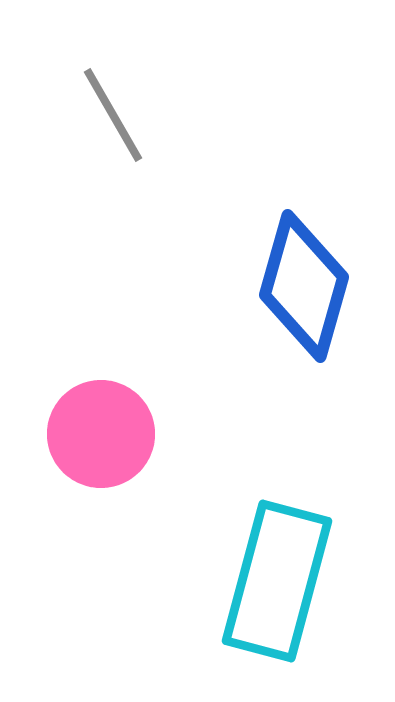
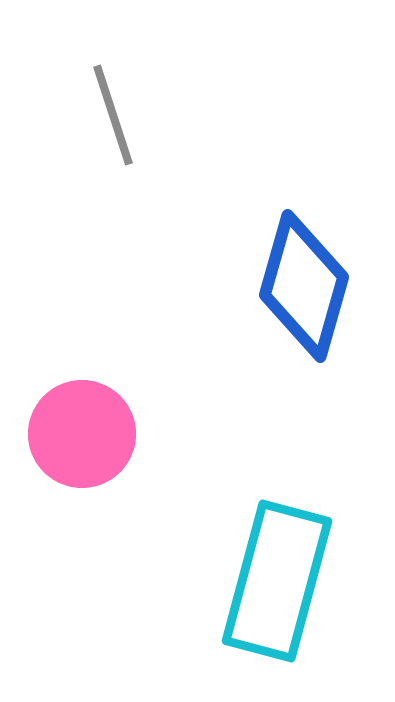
gray line: rotated 12 degrees clockwise
pink circle: moved 19 px left
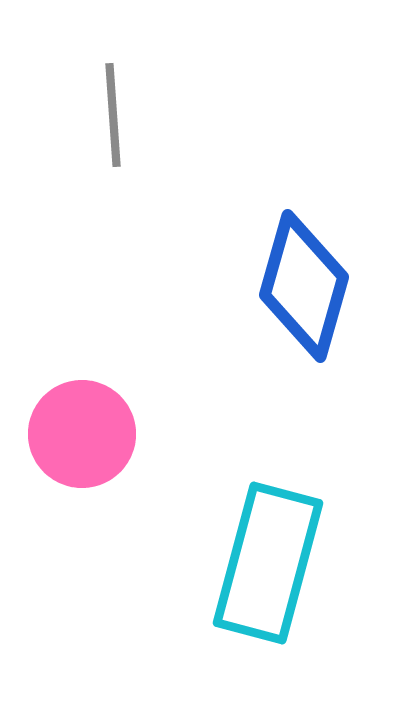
gray line: rotated 14 degrees clockwise
cyan rectangle: moved 9 px left, 18 px up
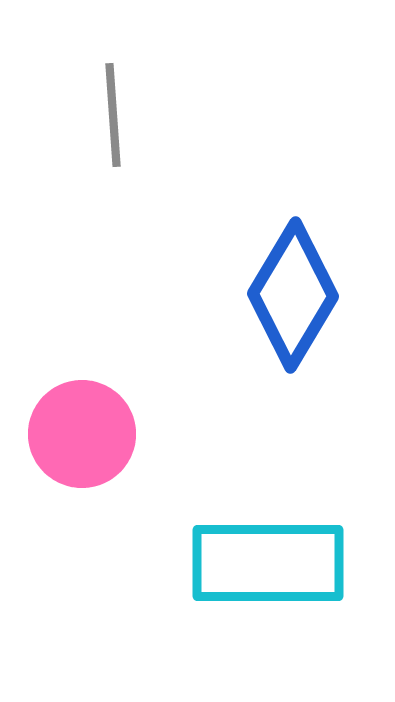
blue diamond: moved 11 px left, 9 px down; rotated 15 degrees clockwise
cyan rectangle: rotated 75 degrees clockwise
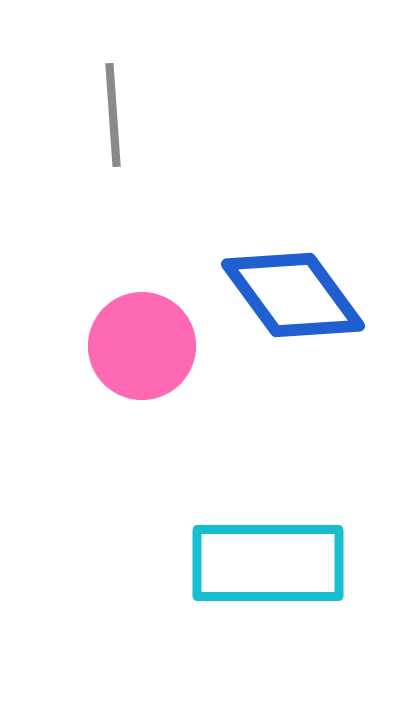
blue diamond: rotated 67 degrees counterclockwise
pink circle: moved 60 px right, 88 px up
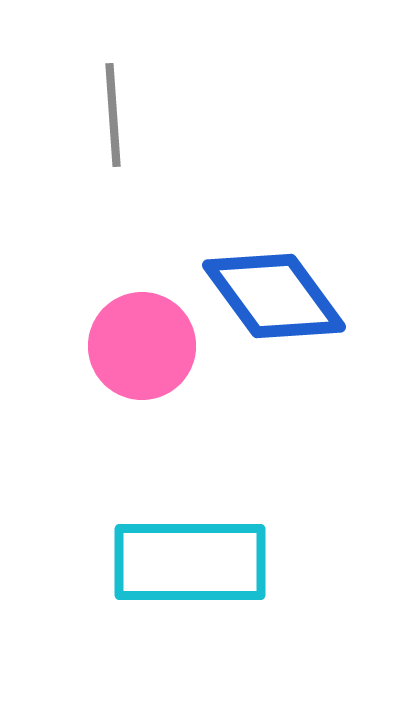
blue diamond: moved 19 px left, 1 px down
cyan rectangle: moved 78 px left, 1 px up
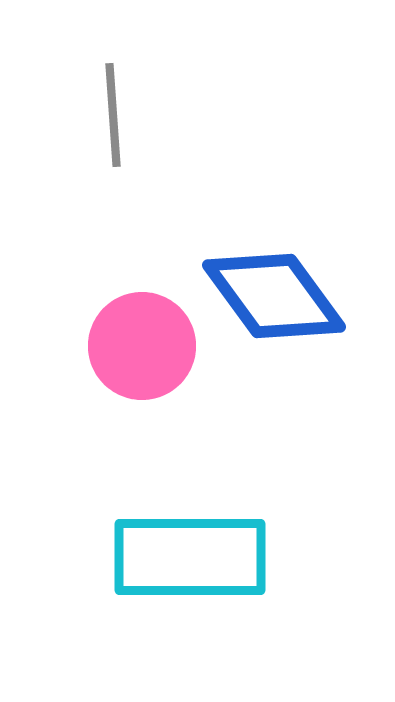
cyan rectangle: moved 5 px up
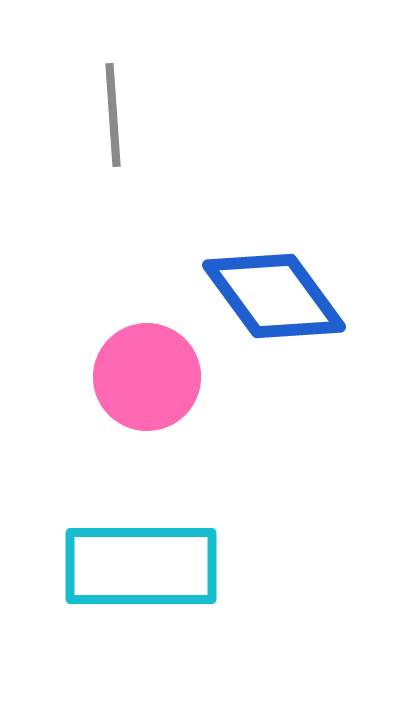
pink circle: moved 5 px right, 31 px down
cyan rectangle: moved 49 px left, 9 px down
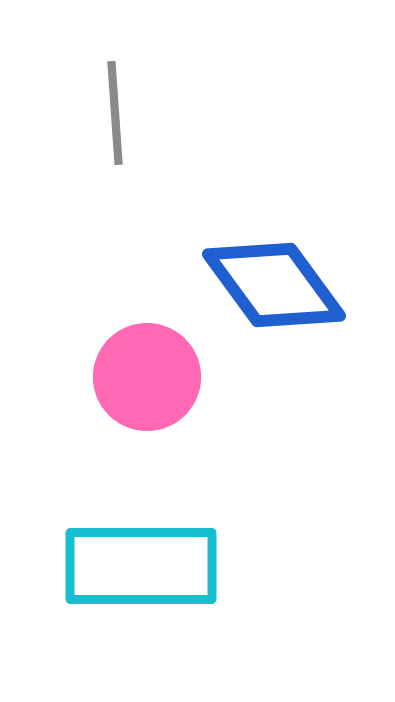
gray line: moved 2 px right, 2 px up
blue diamond: moved 11 px up
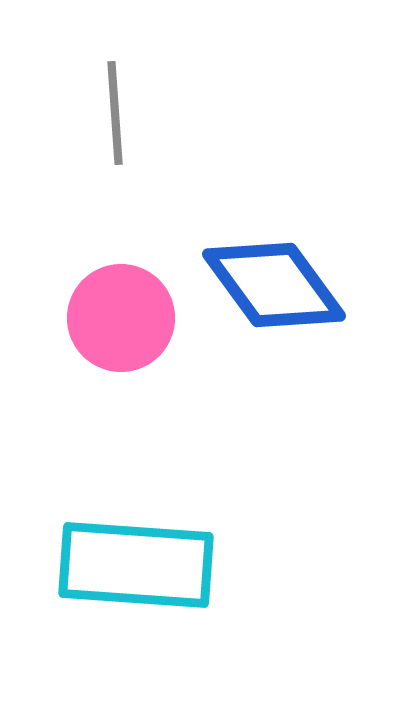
pink circle: moved 26 px left, 59 px up
cyan rectangle: moved 5 px left, 1 px up; rotated 4 degrees clockwise
